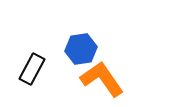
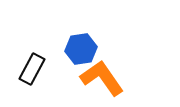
orange L-shape: moved 1 px up
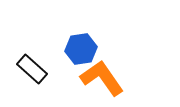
black rectangle: rotated 76 degrees counterclockwise
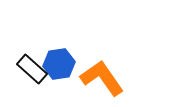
blue hexagon: moved 22 px left, 15 px down
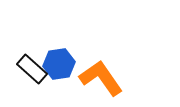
orange L-shape: moved 1 px left
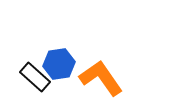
black rectangle: moved 3 px right, 8 px down
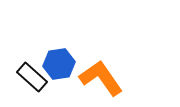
black rectangle: moved 3 px left
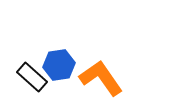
blue hexagon: moved 1 px down
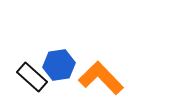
orange L-shape: rotated 9 degrees counterclockwise
